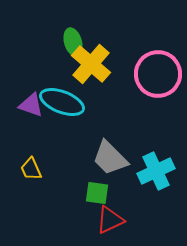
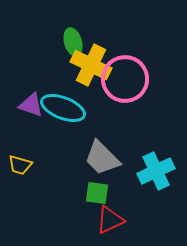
yellow cross: moved 1 px down; rotated 15 degrees counterclockwise
pink circle: moved 33 px left, 5 px down
cyan ellipse: moved 1 px right, 6 px down
gray trapezoid: moved 8 px left
yellow trapezoid: moved 11 px left, 4 px up; rotated 50 degrees counterclockwise
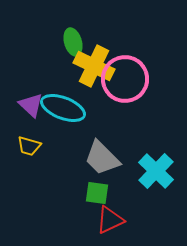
yellow cross: moved 3 px right, 1 px down
purple triangle: rotated 24 degrees clockwise
yellow trapezoid: moved 9 px right, 19 px up
cyan cross: rotated 21 degrees counterclockwise
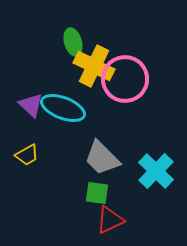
yellow trapezoid: moved 2 px left, 9 px down; rotated 45 degrees counterclockwise
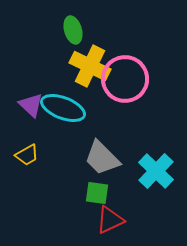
green ellipse: moved 12 px up
yellow cross: moved 4 px left
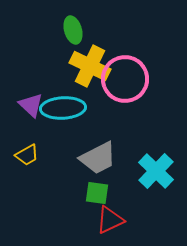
cyan ellipse: rotated 24 degrees counterclockwise
gray trapezoid: moved 4 px left; rotated 72 degrees counterclockwise
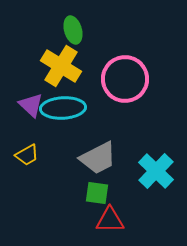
yellow cross: moved 29 px left; rotated 6 degrees clockwise
red triangle: rotated 24 degrees clockwise
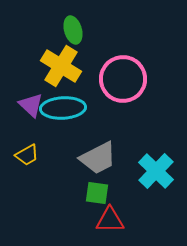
pink circle: moved 2 px left
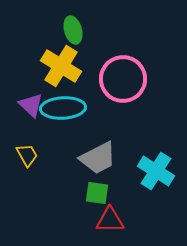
yellow trapezoid: rotated 90 degrees counterclockwise
cyan cross: rotated 12 degrees counterclockwise
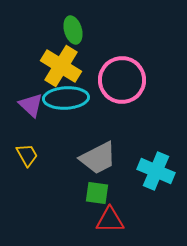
pink circle: moved 1 px left, 1 px down
cyan ellipse: moved 3 px right, 10 px up
cyan cross: rotated 9 degrees counterclockwise
